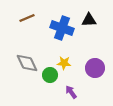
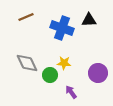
brown line: moved 1 px left, 1 px up
purple circle: moved 3 px right, 5 px down
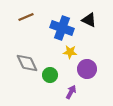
black triangle: rotated 28 degrees clockwise
yellow star: moved 6 px right, 11 px up
purple circle: moved 11 px left, 4 px up
purple arrow: rotated 64 degrees clockwise
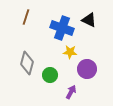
brown line: rotated 49 degrees counterclockwise
gray diamond: rotated 40 degrees clockwise
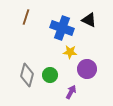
gray diamond: moved 12 px down
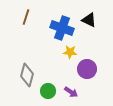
green circle: moved 2 px left, 16 px down
purple arrow: rotated 96 degrees clockwise
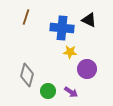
blue cross: rotated 15 degrees counterclockwise
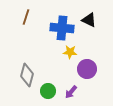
purple arrow: rotated 96 degrees clockwise
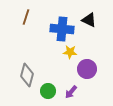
blue cross: moved 1 px down
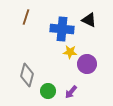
purple circle: moved 5 px up
